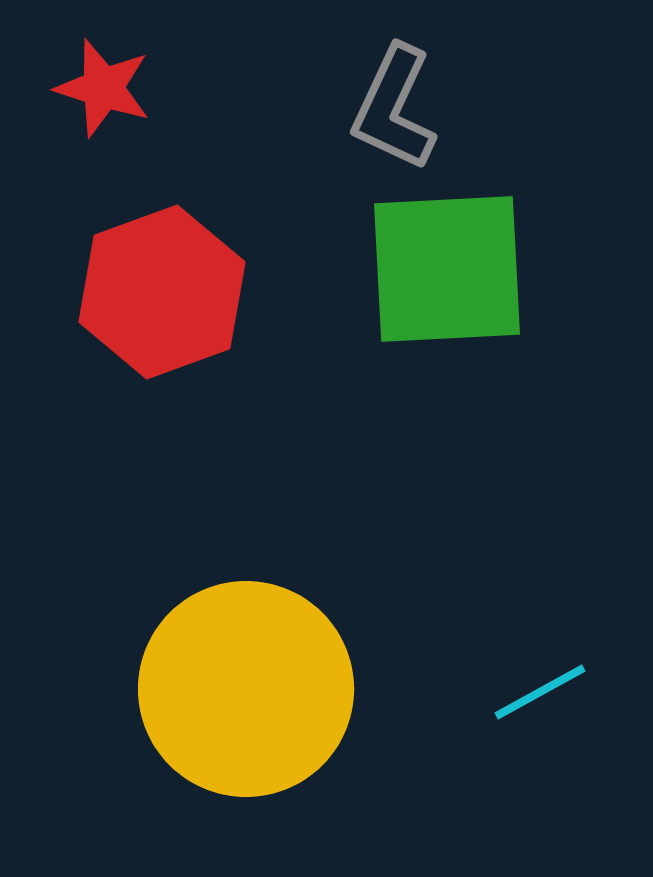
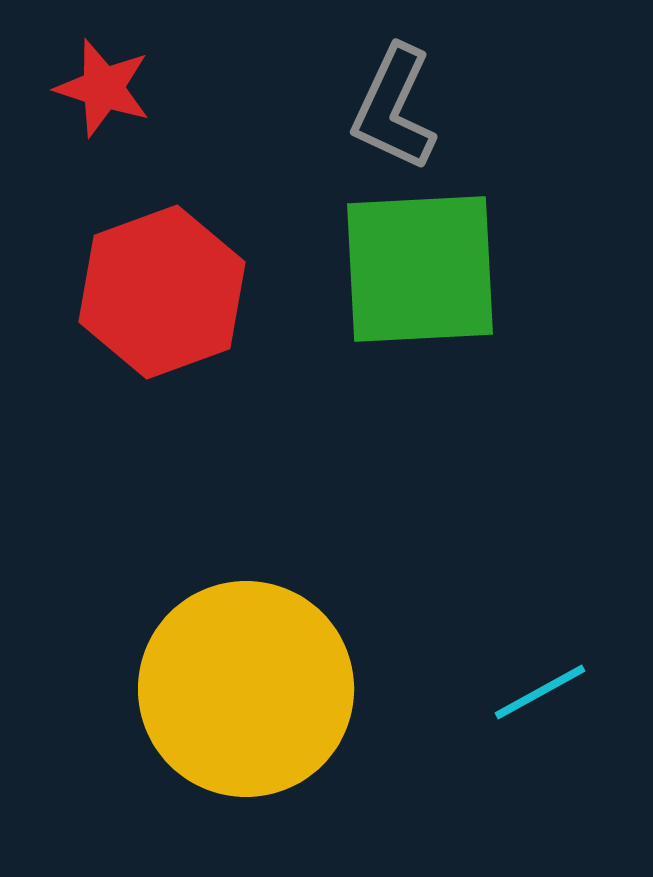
green square: moved 27 px left
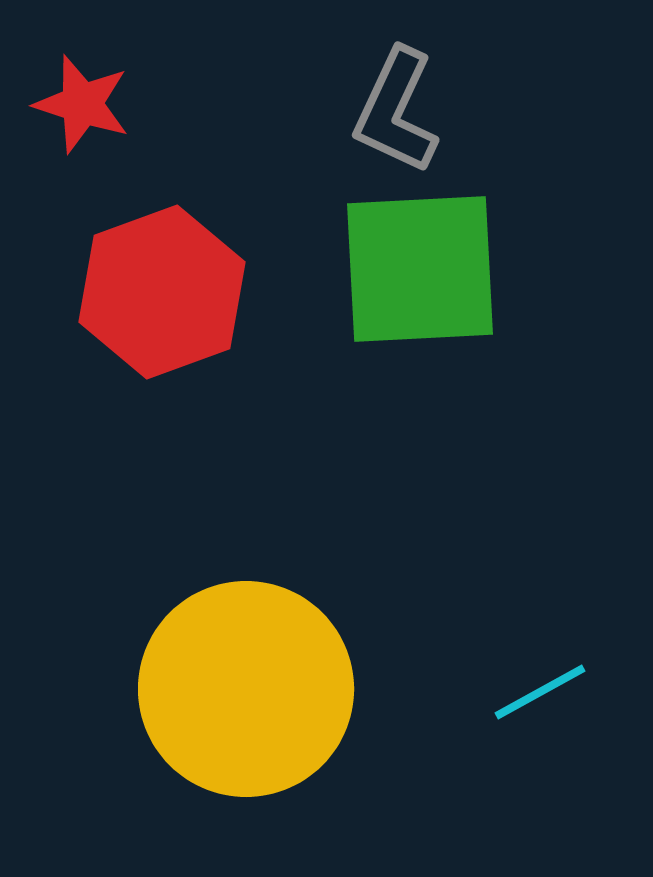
red star: moved 21 px left, 16 px down
gray L-shape: moved 2 px right, 3 px down
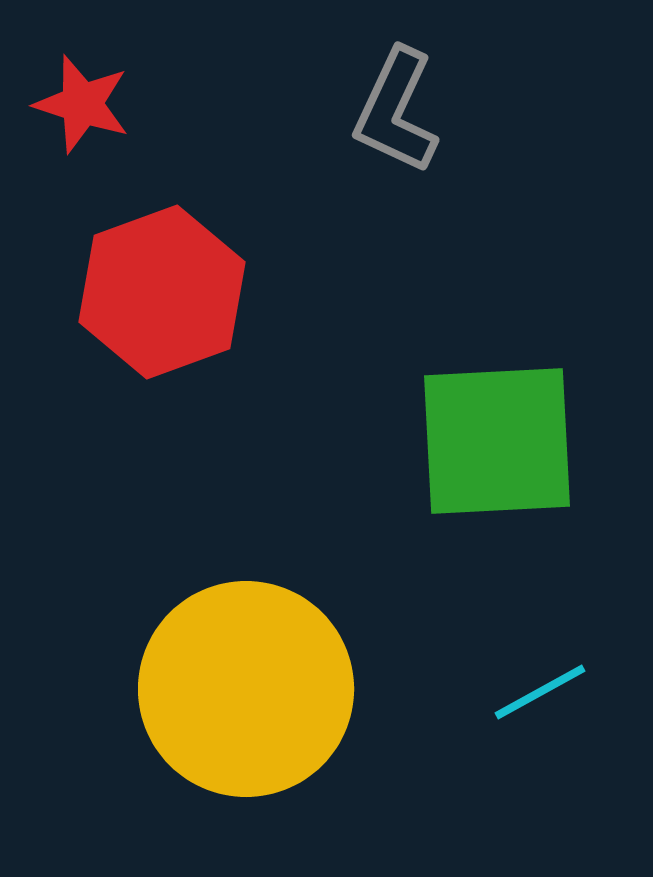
green square: moved 77 px right, 172 px down
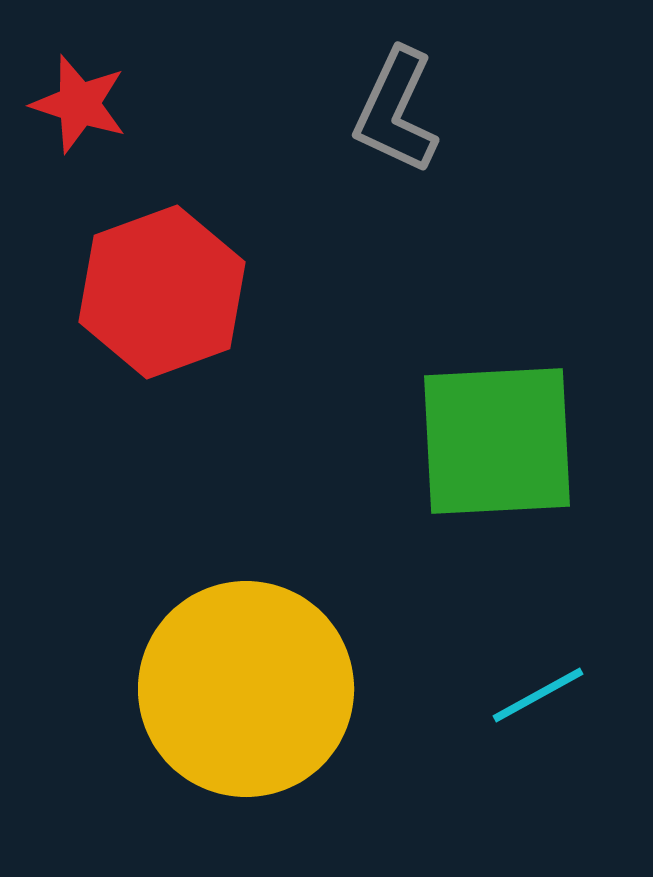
red star: moved 3 px left
cyan line: moved 2 px left, 3 px down
